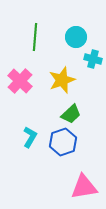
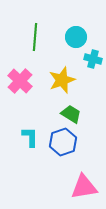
green trapezoid: rotated 105 degrees counterclockwise
cyan L-shape: rotated 30 degrees counterclockwise
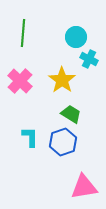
green line: moved 12 px left, 4 px up
cyan cross: moved 4 px left; rotated 12 degrees clockwise
yellow star: rotated 16 degrees counterclockwise
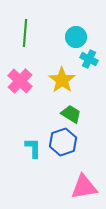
green line: moved 2 px right
cyan L-shape: moved 3 px right, 11 px down
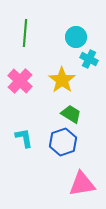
cyan L-shape: moved 9 px left, 10 px up; rotated 10 degrees counterclockwise
pink triangle: moved 2 px left, 3 px up
